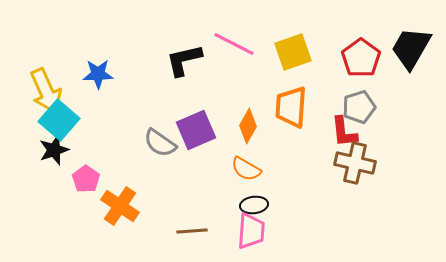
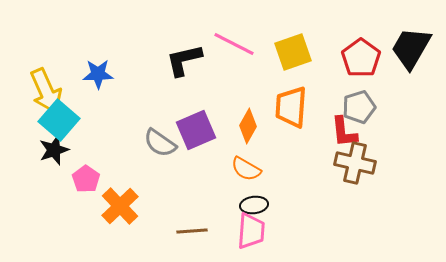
orange cross: rotated 12 degrees clockwise
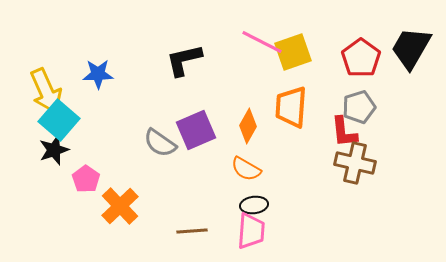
pink line: moved 28 px right, 2 px up
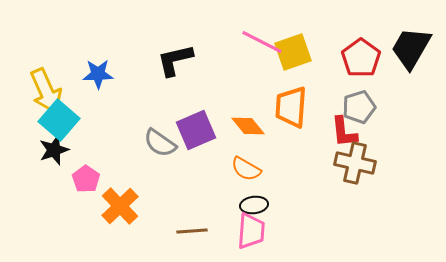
black L-shape: moved 9 px left
orange diamond: rotated 68 degrees counterclockwise
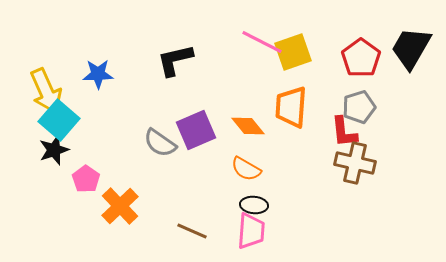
black ellipse: rotated 12 degrees clockwise
brown line: rotated 28 degrees clockwise
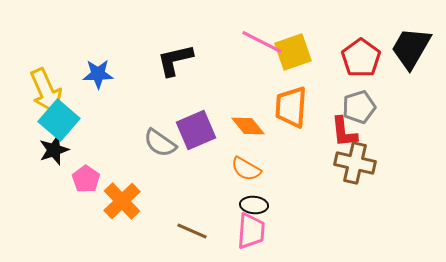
orange cross: moved 2 px right, 5 px up
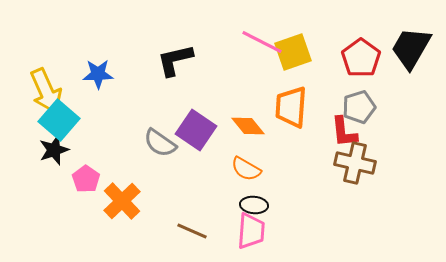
purple square: rotated 33 degrees counterclockwise
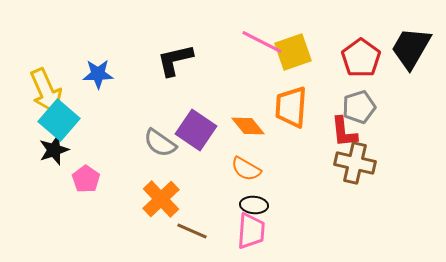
orange cross: moved 39 px right, 2 px up
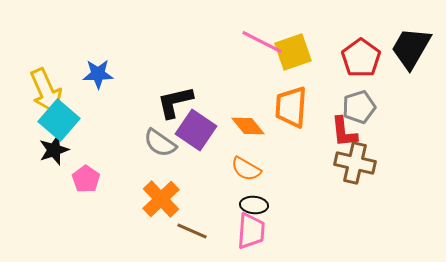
black L-shape: moved 42 px down
